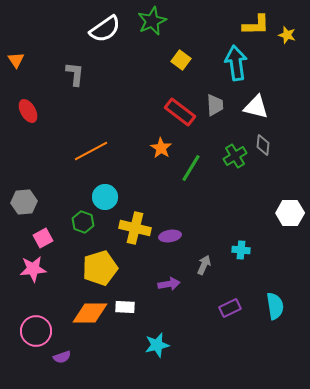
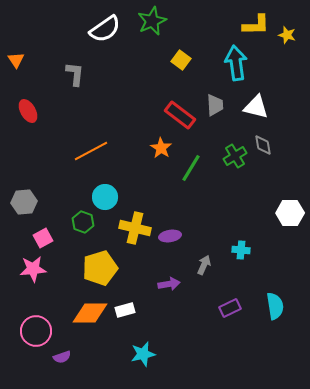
red rectangle: moved 3 px down
gray diamond: rotated 15 degrees counterclockwise
white rectangle: moved 3 px down; rotated 18 degrees counterclockwise
cyan star: moved 14 px left, 9 px down
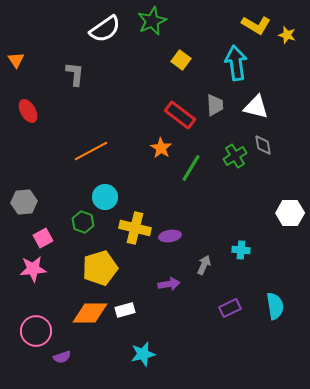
yellow L-shape: rotated 32 degrees clockwise
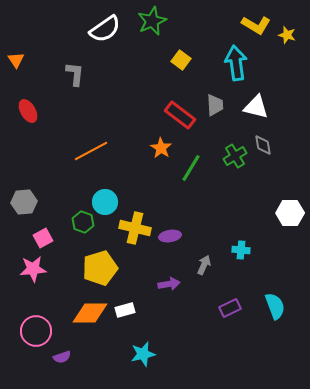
cyan circle: moved 5 px down
cyan semicircle: rotated 12 degrees counterclockwise
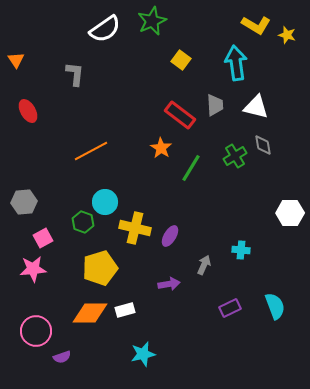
purple ellipse: rotated 50 degrees counterclockwise
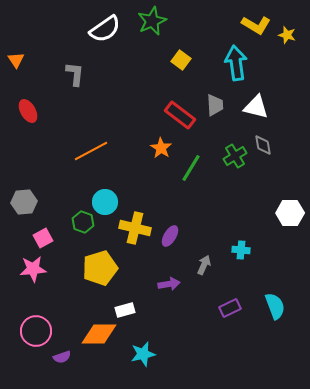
orange diamond: moved 9 px right, 21 px down
